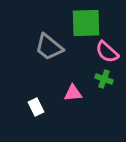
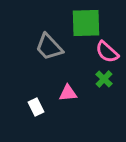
gray trapezoid: rotated 8 degrees clockwise
green cross: rotated 24 degrees clockwise
pink triangle: moved 5 px left
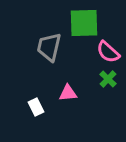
green square: moved 2 px left
gray trapezoid: rotated 56 degrees clockwise
pink semicircle: moved 1 px right
green cross: moved 4 px right
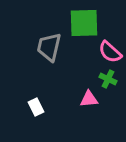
pink semicircle: moved 2 px right
green cross: rotated 18 degrees counterclockwise
pink triangle: moved 21 px right, 6 px down
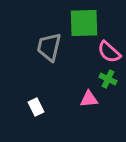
pink semicircle: moved 1 px left
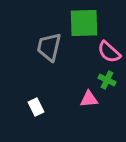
green cross: moved 1 px left, 1 px down
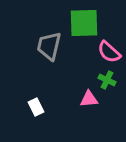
gray trapezoid: moved 1 px up
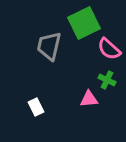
green square: rotated 24 degrees counterclockwise
pink semicircle: moved 3 px up
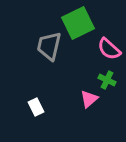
green square: moved 6 px left
pink triangle: rotated 36 degrees counterclockwise
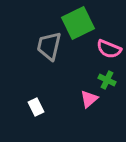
pink semicircle: rotated 20 degrees counterclockwise
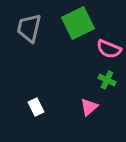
gray trapezoid: moved 20 px left, 18 px up
pink triangle: moved 8 px down
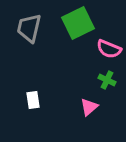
white rectangle: moved 3 px left, 7 px up; rotated 18 degrees clockwise
